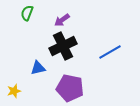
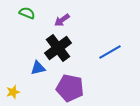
green semicircle: rotated 91 degrees clockwise
black cross: moved 5 px left, 2 px down; rotated 12 degrees counterclockwise
yellow star: moved 1 px left, 1 px down
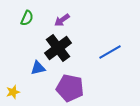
green semicircle: moved 5 px down; rotated 91 degrees clockwise
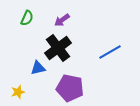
yellow star: moved 5 px right
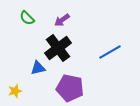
green semicircle: rotated 112 degrees clockwise
yellow star: moved 3 px left, 1 px up
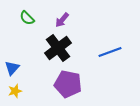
purple arrow: rotated 14 degrees counterclockwise
blue line: rotated 10 degrees clockwise
blue triangle: moved 26 px left; rotated 35 degrees counterclockwise
purple pentagon: moved 2 px left, 4 px up
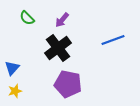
blue line: moved 3 px right, 12 px up
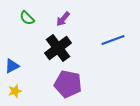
purple arrow: moved 1 px right, 1 px up
blue triangle: moved 2 px up; rotated 21 degrees clockwise
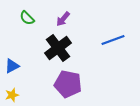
yellow star: moved 3 px left, 4 px down
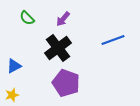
blue triangle: moved 2 px right
purple pentagon: moved 2 px left, 1 px up; rotated 8 degrees clockwise
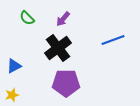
purple pentagon: rotated 20 degrees counterclockwise
